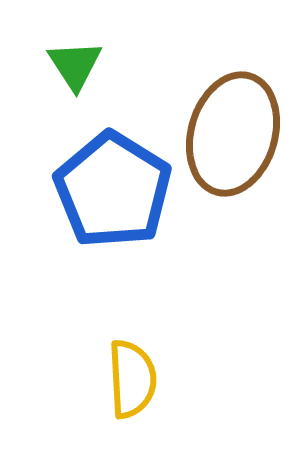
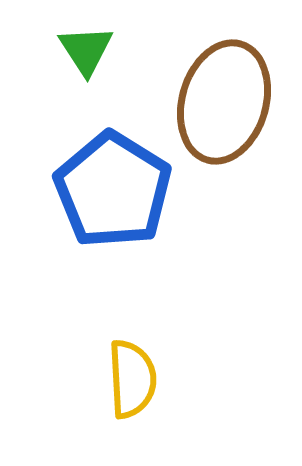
green triangle: moved 11 px right, 15 px up
brown ellipse: moved 9 px left, 32 px up
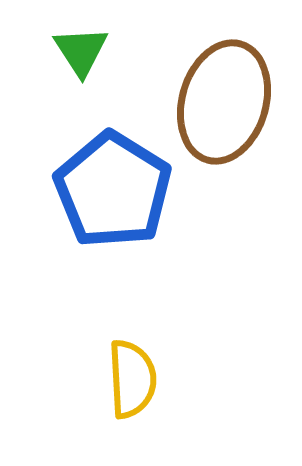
green triangle: moved 5 px left, 1 px down
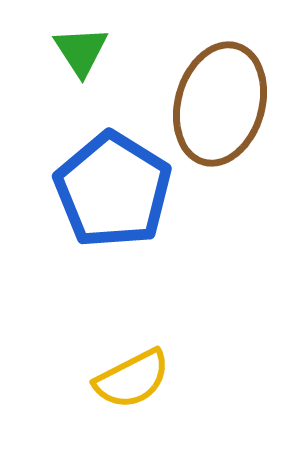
brown ellipse: moved 4 px left, 2 px down
yellow semicircle: rotated 66 degrees clockwise
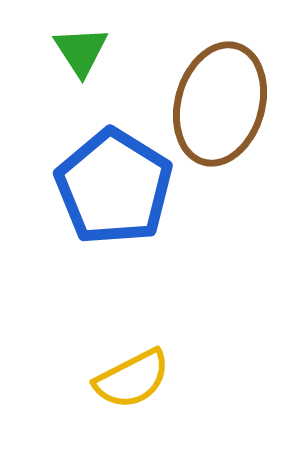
blue pentagon: moved 1 px right, 3 px up
